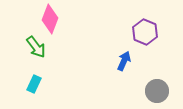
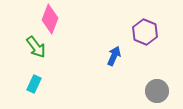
blue arrow: moved 10 px left, 5 px up
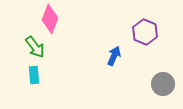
green arrow: moved 1 px left
cyan rectangle: moved 9 px up; rotated 30 degrees counterclockwise
gray circle: moved 6 px right, 7 px up
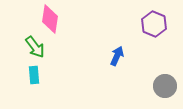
pink diamond: rotated 12 degrees counterclockwise
purple hexagon: moved 9 px right, 8 px up
blue arrow: moved 3 px right
gray circle: moved 2 px right, 2 px down
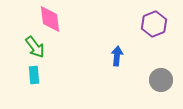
pink diamond: rotated 16 degrees counterclockwise
purple hexagon: rotated 15 degrees clockwise
blue arrow: rotated 18 degrees counterclockwise
gray circle: moved 4 px left, 6 px up
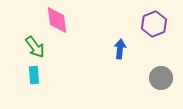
pink diamond: moved 7 px right, 1 px down
blue arrow: moved 3 px right, 7 px up
gray circle: moved 2 px up
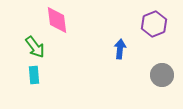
gray circle: moved 1 px right, 3 px up
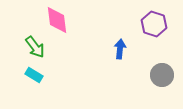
purple hexagon: rotated 20 degrees counterclockwise
cyan rectangle: rotated 54 degrees counterclockwise
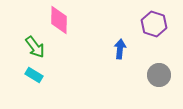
pink diamond: moved 2 px right; rotated 8 degrees clockwise
gray circle: moved 3 px left
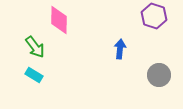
purple hexagon: moved 8 px up
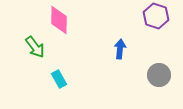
purple hexagon: moved 2 px right
cyan rectangle: moved 25 px right, 4 px down; rotated 30 degrees clockwise
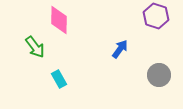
blue arrow: rotated 30 degrees clockwise
